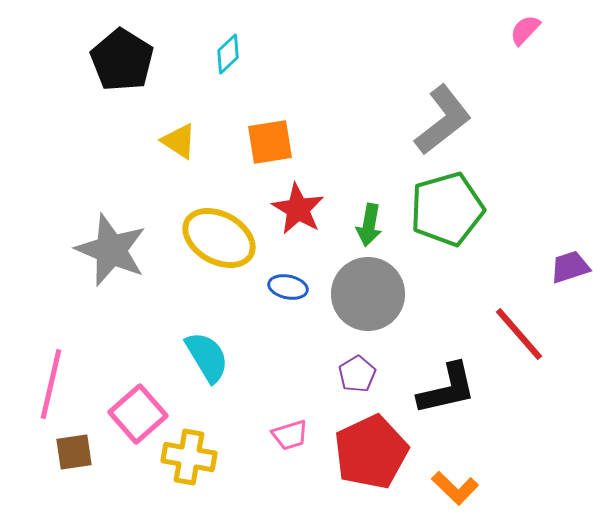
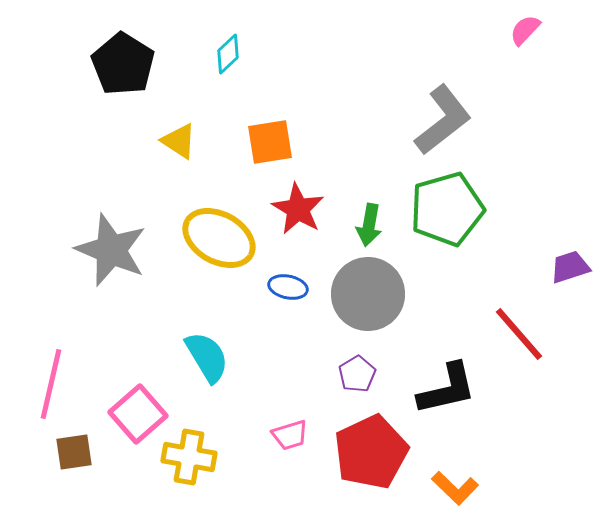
black pentagon: moved 1 px right, 4 px down
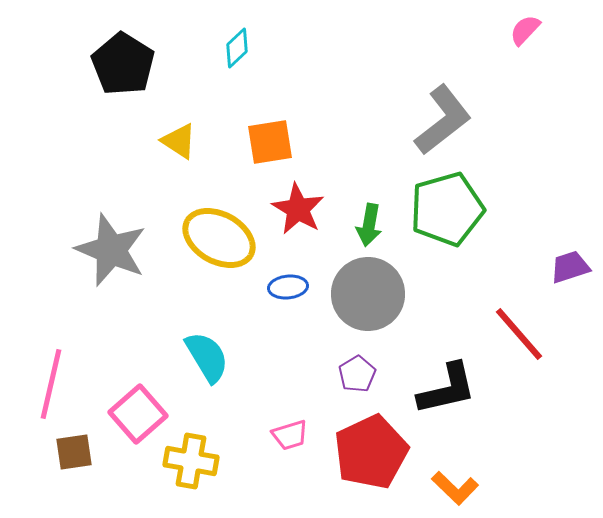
cyan diamond: moved 9 px right, 6 px up
blue ellipse: rotated 18 degrees counterclockwise
yellow cross: moved 2 px right, 4 px down
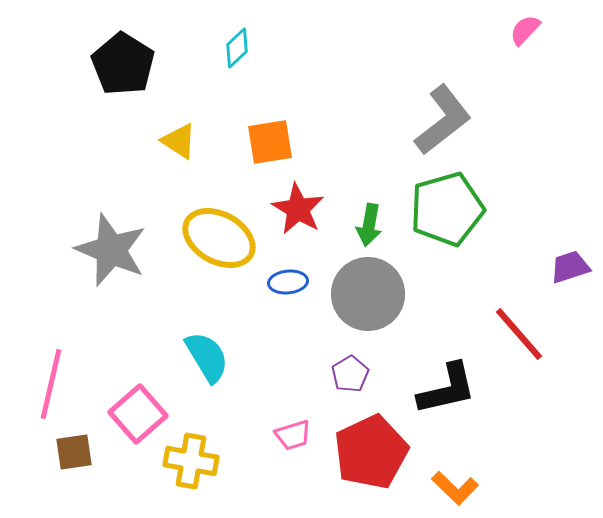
blue ellipse: moved 5 px up
purple pentagon: moved 7 px left
pink trapezoid: moved 3 px right
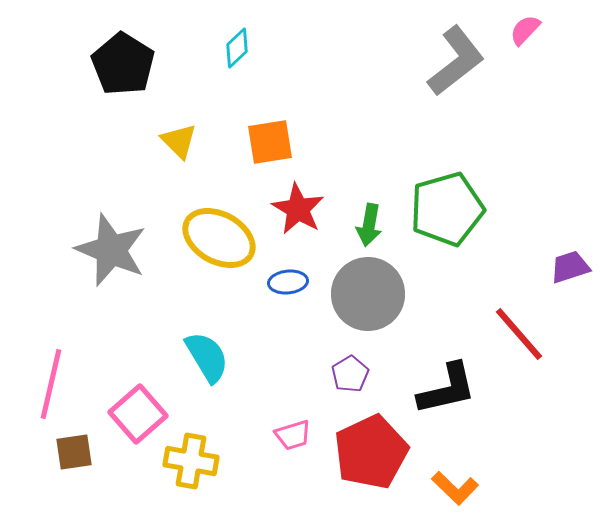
gray L-shape: moved 13 px right, 59 px up
yellow triangle: rotated 12 degrees clockwise
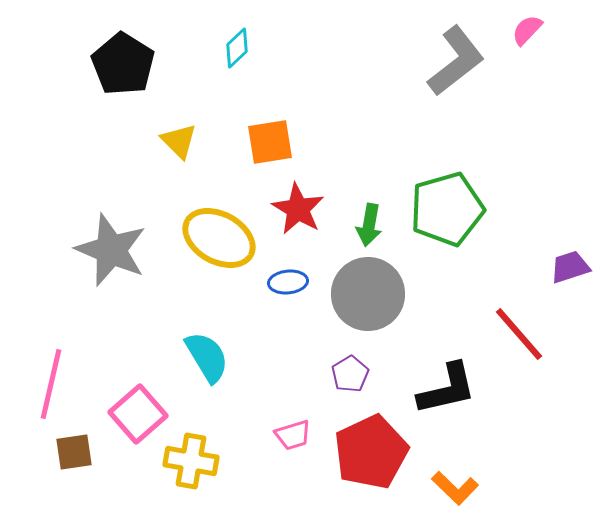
pink semicircle: moved 2 px right
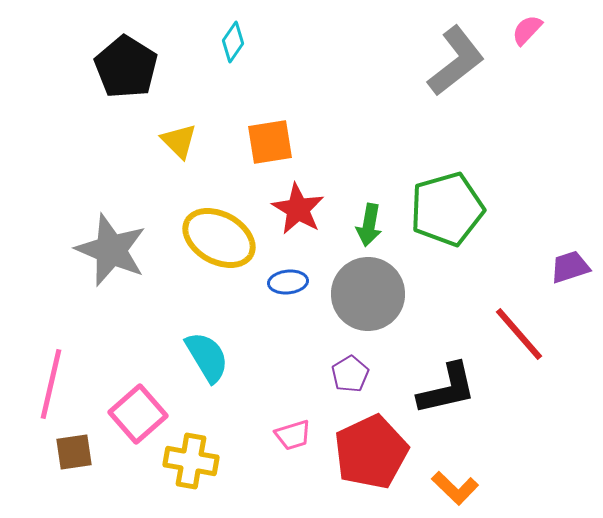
cyan diamond: moved 4 px left, 6 px up; rotated 12 degrees counterclockwise
black pentagon: moved 3 px right, 3 px down
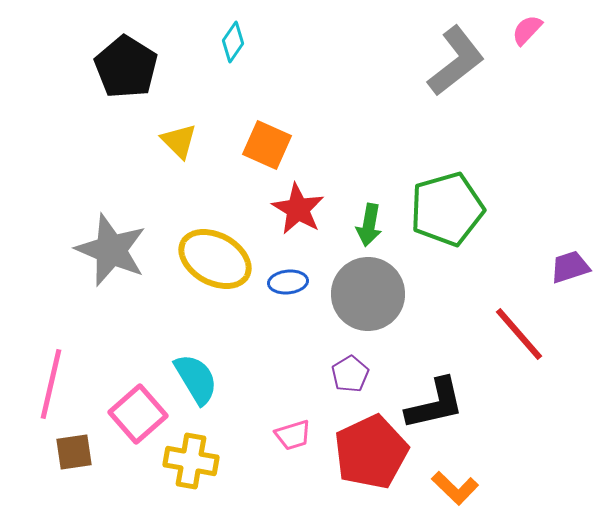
orange square: moved 3 px left, 3 px down; rotated 33 degrees clockwise
yellow ellipse: moved 4 px left, 21 px down
cyan semicircle: moved 11 px left, 22 px down
black L-shape: moved 12 px left, 15 px down
